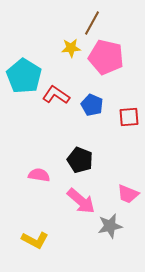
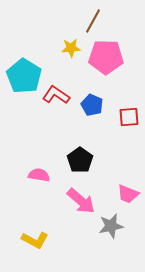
brown line: moved 1 px right, 2 px up
pink pentagon: rotated 12 degrees counterclockwise
black pentagon: rotated 15 degrees clockwise
gray star: moved 1 px right
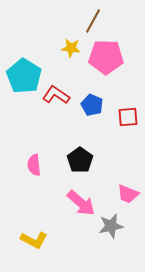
yellow star: rotated 12 degrees clockwise
red square: moved 1 px left
pink semicircle: moved 5 px left, 10 px up; rotated 105 degrees counterclockwise
pink arrow: moved 2 px down
yellow L-shape: moved 1 px left
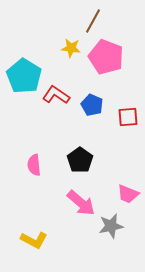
pink pentagon: rotated 20 degrees clockwise
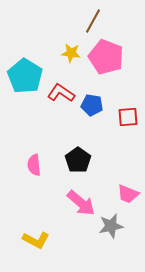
yellow star: moved 5 px down
cyan pentagon: moved 1 px right
red L-shape: moved 5 px right, 2 px up
blue pentagon: rotated 15 degrees counterclockwise
black pentagon: moved 2 px left
yellow L-shape: moved 2 px right
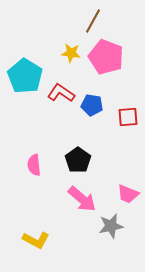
pink arrow: moved 1 px right, 4 px up
